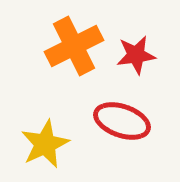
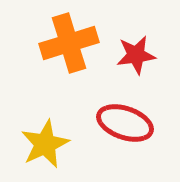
orange cross: moved 5 px left, 3 px up; rotated 10 degrees clockwise
red ellipse: moved 3 px right, 2 px down
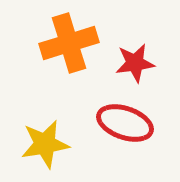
red star: moved 1 px left, 8 px down
yellow star: rotated 15 degrees clockwise
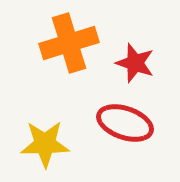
red star: rotated 27 degrees clockwise
yellow star: rotated 9 degrees clockwise
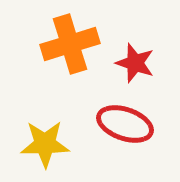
orange cross: moved 1 px right, 1 px down
red ellipse: moved 1 px down
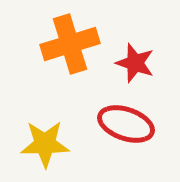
red ellipse: moved 1 px right
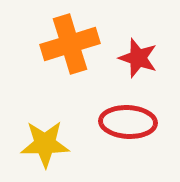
red star: moved 3 px right, 5 px up
red ellipse: moved 2 px right, 2 px up; rotated 16 degrees counterclockwise
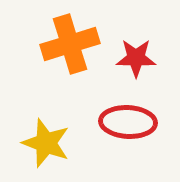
red star: moved 2 px left; rotated 18 degrees counterclockwise
yellow star: moved 1 px right, 1 px up; rotated 21 degrees clockwise
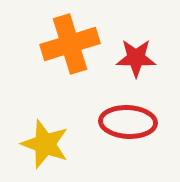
yellow star: moved 1 px left, 1 px down
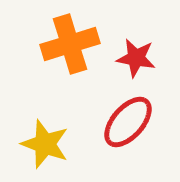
red star: rotated 9 degrees clockwise
red ellipse: rotated 52 degrees counterclockwise
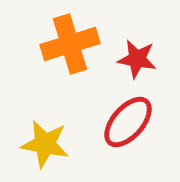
red star: moved 1 px right, 1 px down
yellow star: rotated 9 degrees counterclockwise
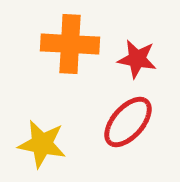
orange cross: rotated 20 degrees clockwise
yellow star: moved 3 px left
